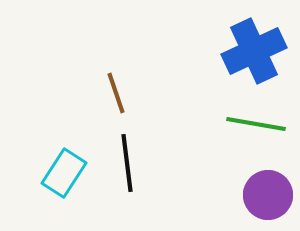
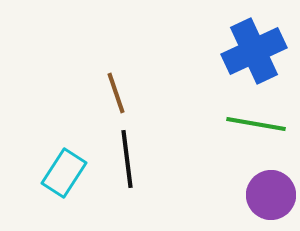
black line: moved 4 px up
purple circle: moved 3 px right
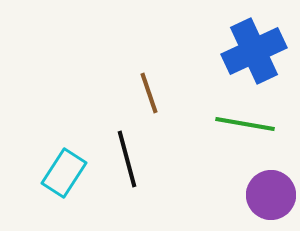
brown line: moved 33 px right
green line: moved 11 px left
black line: rotated 8 degrees counterclockwise
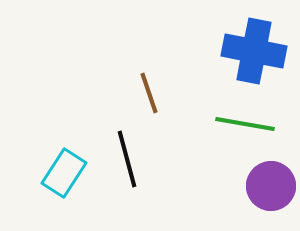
blue cross: rotated 36 degrees clockwise
purple circle: moved 9 px up
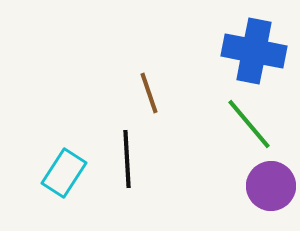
green line: moved 4 px right; rotated 40 degrees clockwise
black line: rotated 12 degrees clockwise
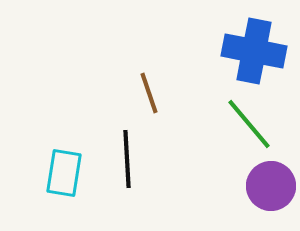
cyan rectangle: rotated 24 degrees counterclockwise
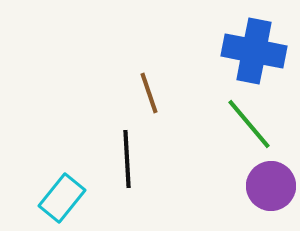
cyan rectangle: moved 2 px left, 25 px down; rotated 30 degrees clockwise
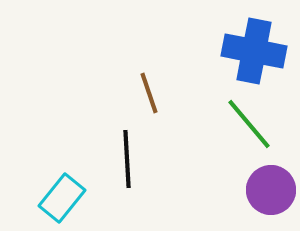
purple circle: moved 4 px down
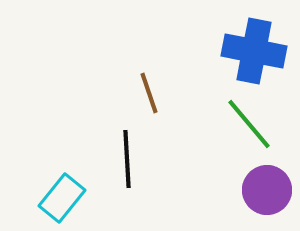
purple circle: moved 4 px left
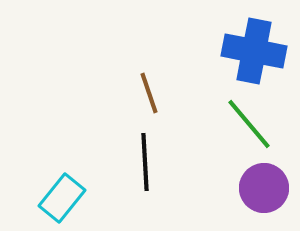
black line: moved 18 px right, 3 px down
purple circle: moved 3 px left, 2 px up
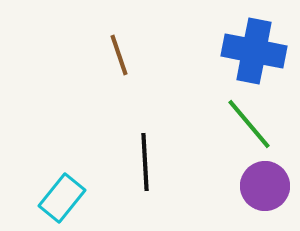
brown line: moved 30 px left, 38 px up
purple circle: moved 1 px right, 2 px up
